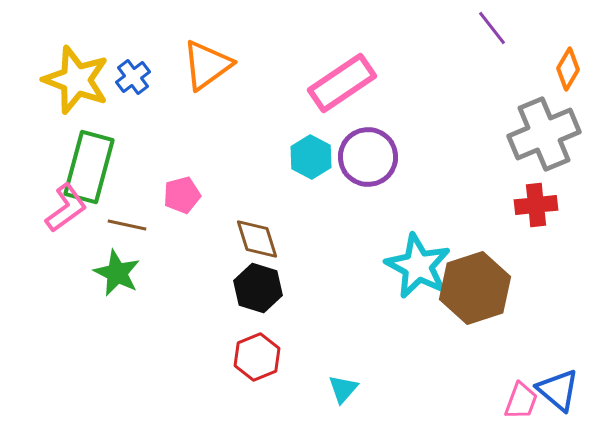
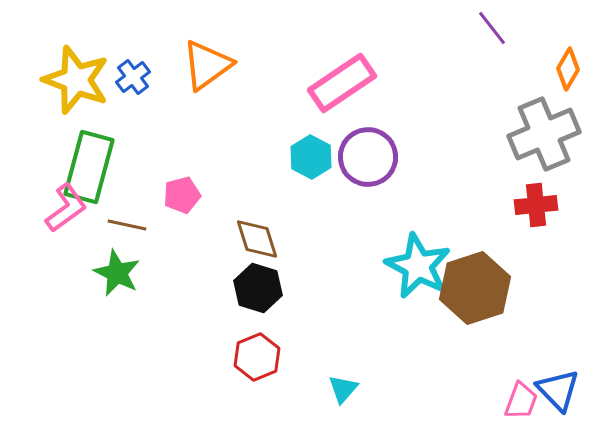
blue triangle: rotated 6 degrees clockwise
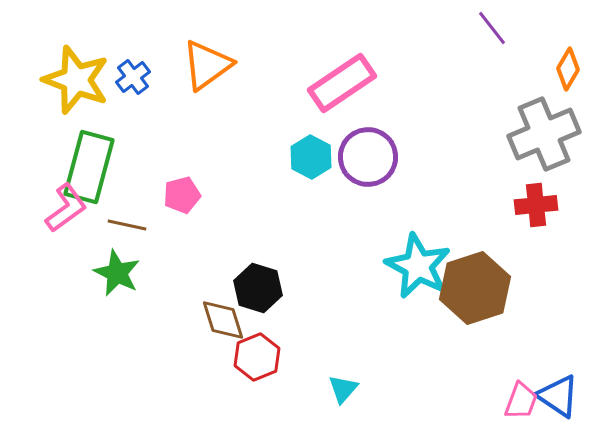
brown diamond: moved 34 px left, 81 px down
blue triangle: moved 6 px down; rotated 12 degrees counterclockwise
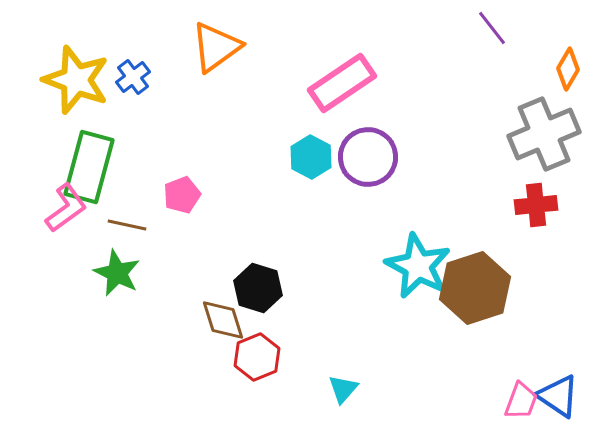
orange triangle: moved 9 px right, 18 px up
pink pentagon: rotated 6 degrees counterclockwise
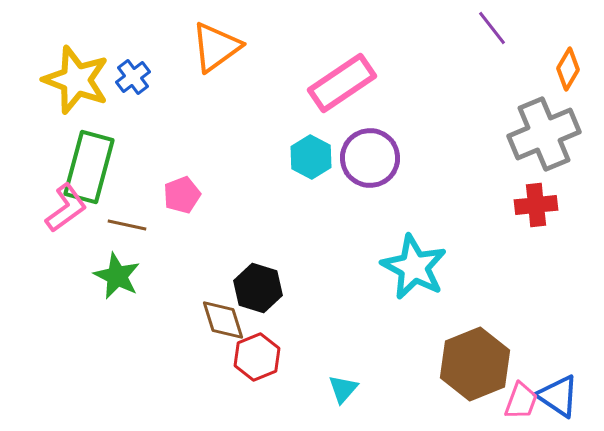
purple circle: moved 2 px right, 1 px down
cyan star: moved 4 px left, 1 px down
green star: moved 3 px down
brown hexagon: moved 76 px down; rotated 4 degrees counterclockwise
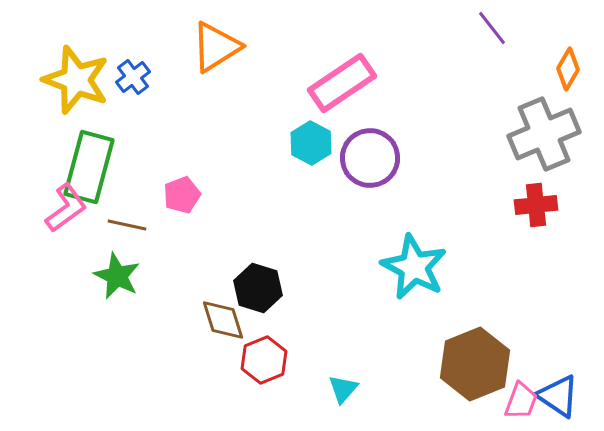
orange triangle: rotated 4 degrees clockwise
cyan hexagon: moved 14 px up
red hexagon: moved 7 px right, 3 px down
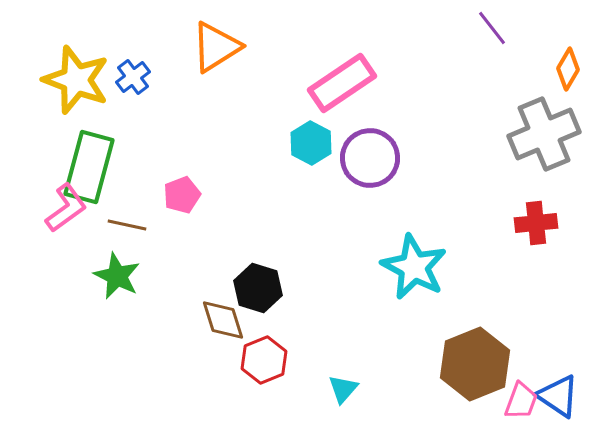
red cross: moved 18 px down
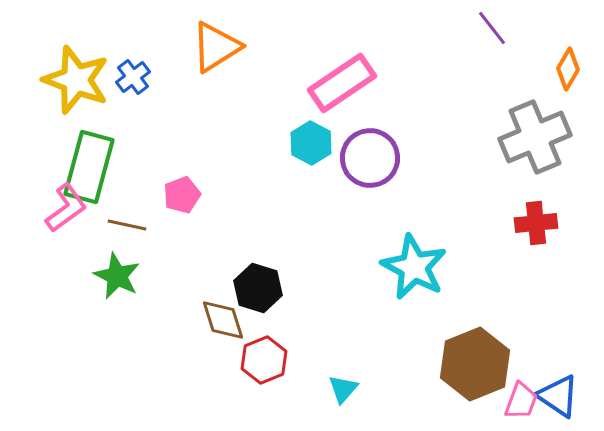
gray cross: moved 9 px left, 3 px down
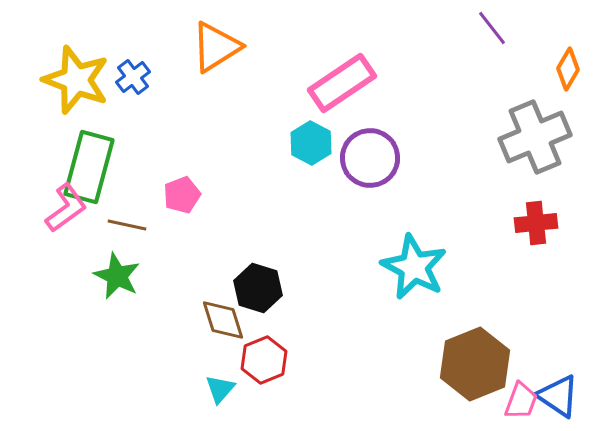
cyan triangle: moved 123 px left
